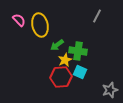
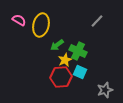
gray line: moved 5 px down; rotated 16 degrees clockwise
pink semicircle: rotated 16 degrees counterclockwise
yellow ellipse: moved 1 px right; rotated 25 degrees clockwise
green cross: rotated 18 degrees clockwise
gray star: moved 5 px left
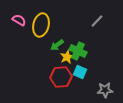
yellow star: moved 2 px right, 3 px up
gray star: rotated 14 degrees clockwise
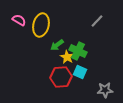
yellow star: rotated 16 degrees counterclockwise
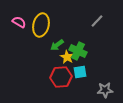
pink semicircle: moved 2 px down
cyan square: rotated 32 degrees counterclockwise
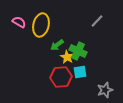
gray star: rotated 14 degrees counterclockwise
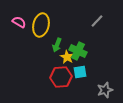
green arrow: rotated 32 degrees counterclockwise
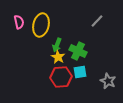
pink semicircle: rotated 48 degrees clockwise
yellow star: moved 9 px left
gray star: moved 3 px right, 9 px up; rotated 28 degrees counterclockwise
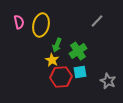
green cross: rotated 30 degrees clockwise
yellow star: moved 6 px left, 3 px down
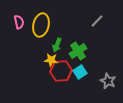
yellow star: moved 1 px left; rotated 24 degrees counterclockwise
cyan square: rotated 24 degrees counterclockwise
red hexagon: moved 6 px up
